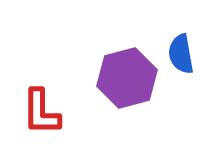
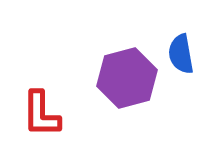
red L-shape: moved 2 px down
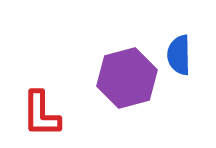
blue semicircle: moved 2 px left, 1 px down; rotated 9 degrees clockwise
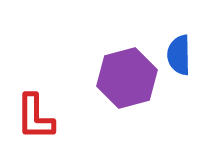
red L-shape: moved 6 px left, 3 px down
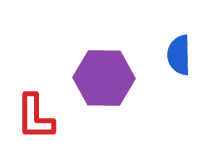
purple hexagon: moved 23 px left; rotated 16 degrees clockwise
